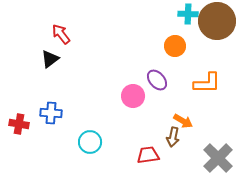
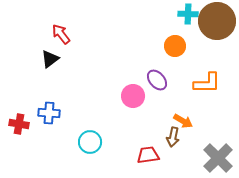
blue cross: moved 2 px left
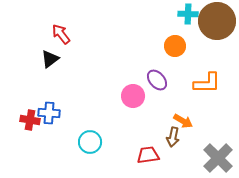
red cross: moved 11 px right, 4 px up
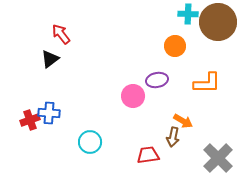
brown circle: moved 1 px right, 1 px down
purple ellipse: rotated 60 degrees counterclockwise
red cross: rotated 30 degrees counterclockwise
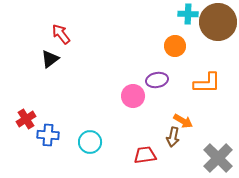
blue cross: moved 1 px left, 22 px down
red cross: moved 4 px left, 1 px up; rotated 12 degrees counterclockwise
red trapezoid: moved 3 px left
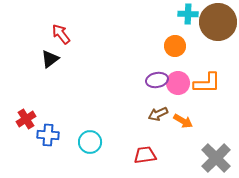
pink circle: moved 45 px right, 13 px up
brown arrow: moved 15 px left, 23 px up; rotated 54 degrees clockwise
gray cross: moved 2 px left
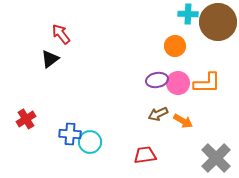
blue cross: moved 22 px right, 1 px up
